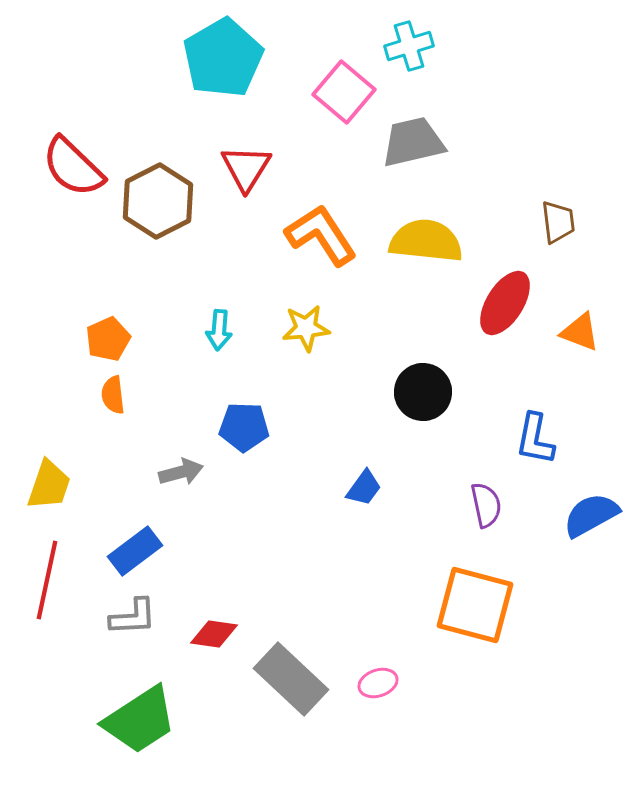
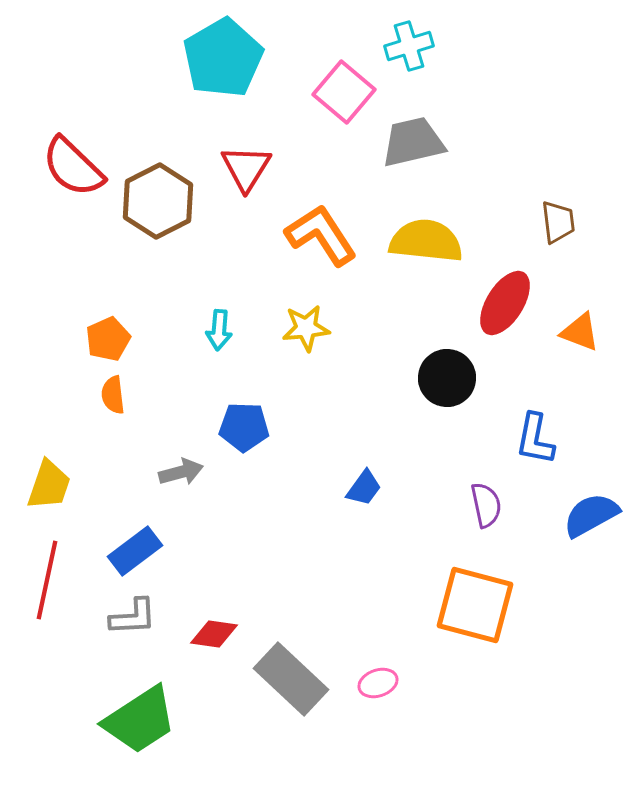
black circle: moved 24 px right, 14 px up
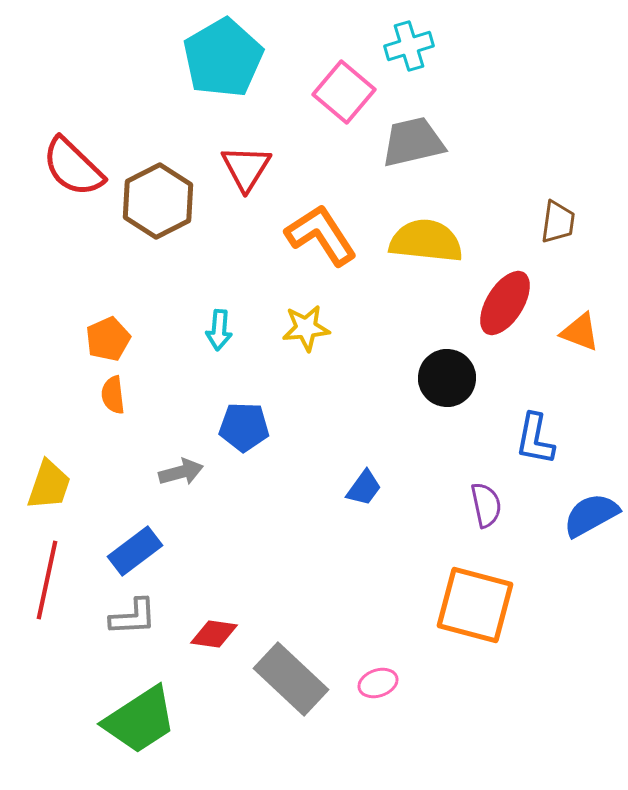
brown trapezoid: rotated 15 degrees clockwise
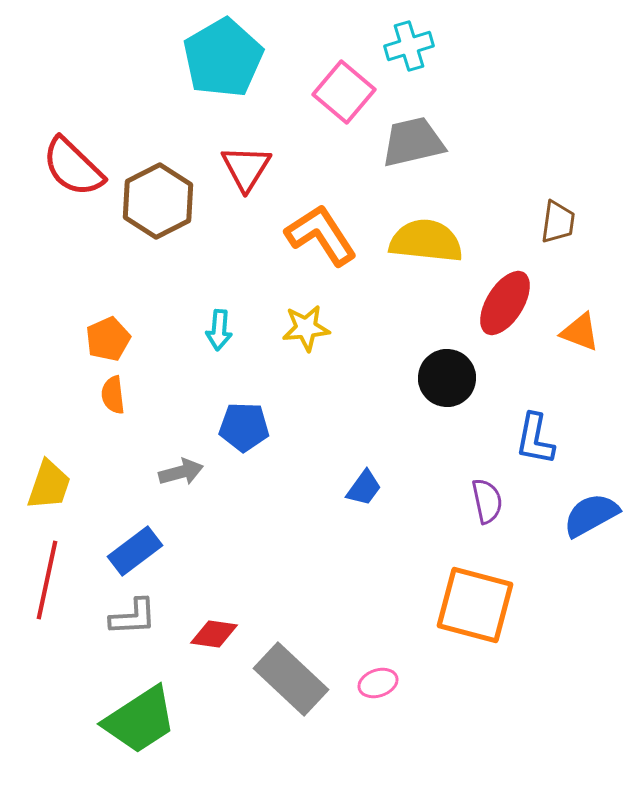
purple semicircle: moved 1 px right, 4 px up
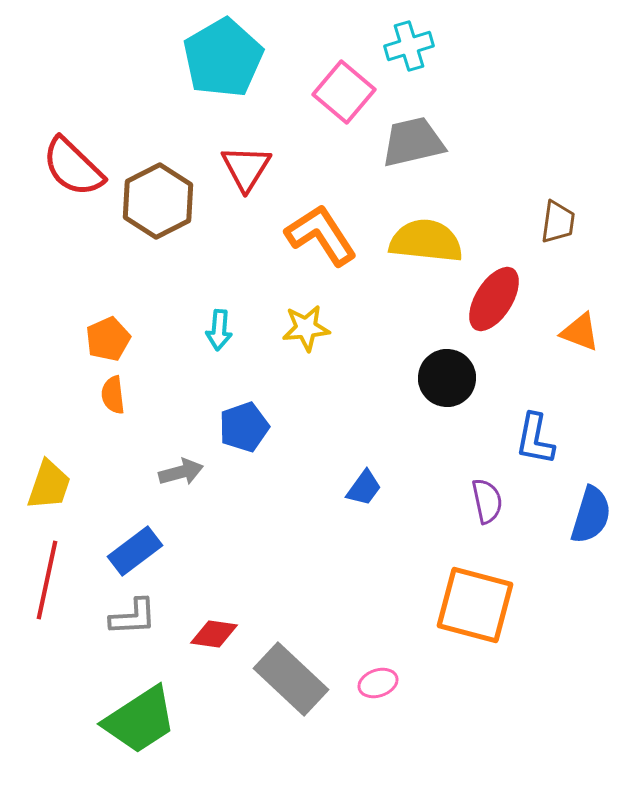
red ellipse: moved 11 px left, 4 px up
blue pentagon: rotated 21 degrees counterclockwise
blue semicircle: rotated 136 degrees clockwise
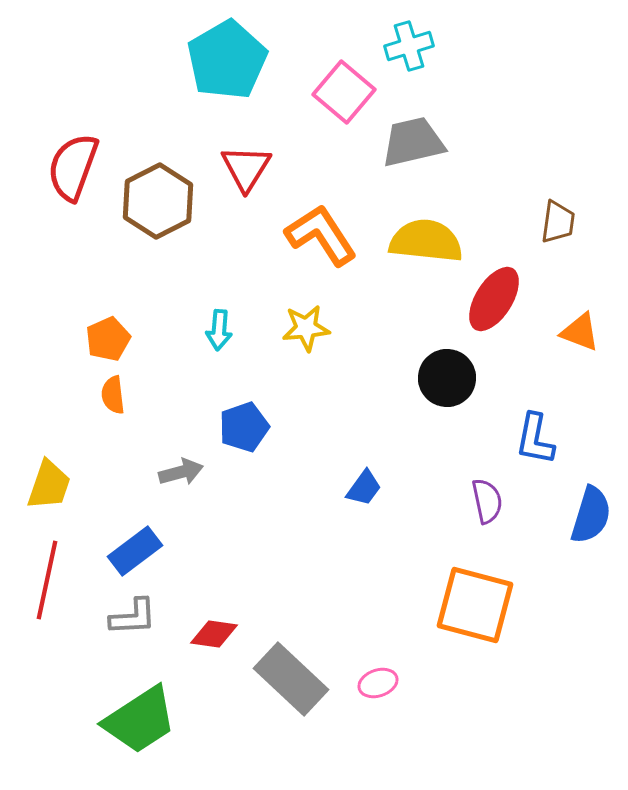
cyan pentagon: moved 4 px right, 2 px down
red semicircle: rotated 66 degrees clockwise
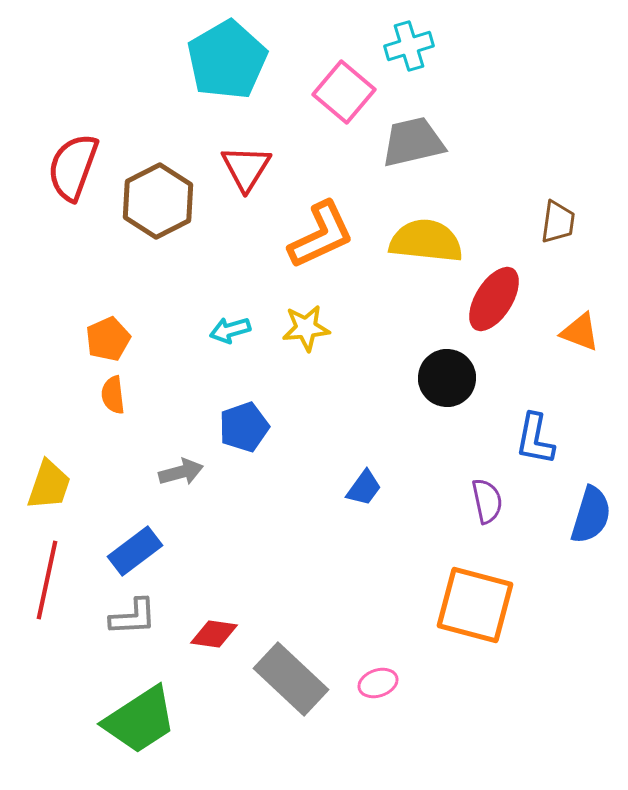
orange L-shape: rotated 98 degrees clockwise
cyan arrow: moved 11 px right; rotated 69 degrees clockwise
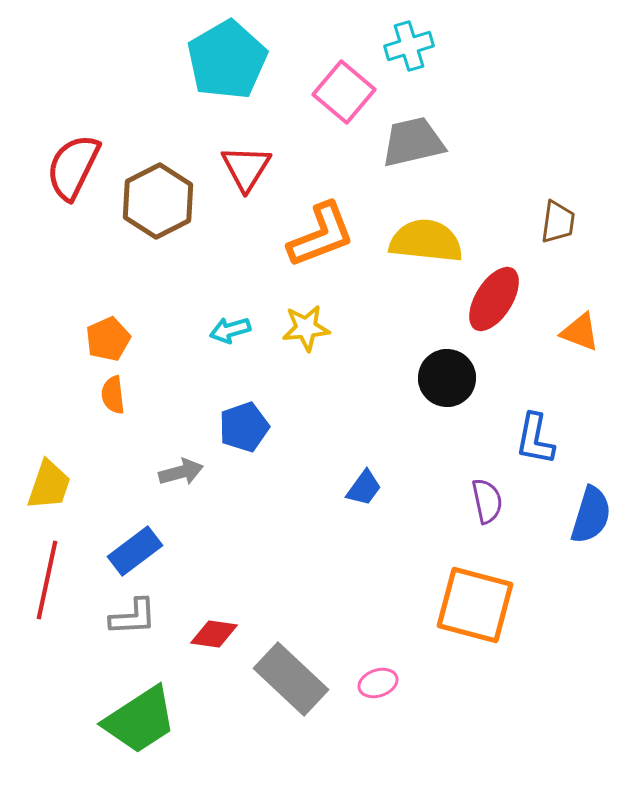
red semicircle: rotated 6 degrees clockwise
orange L-shape: rotated 4 degrees clockwise
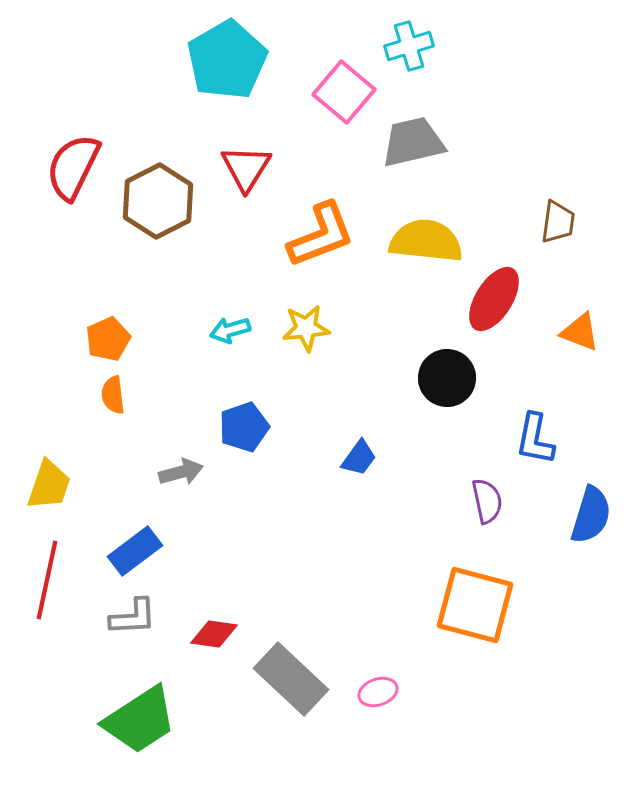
blue trapezoid: moved 5 px left, 30 px up
pink ellipse: moved 9 px down
